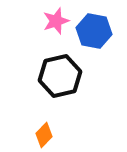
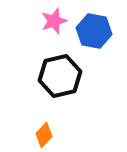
pink star: moved 2 px left
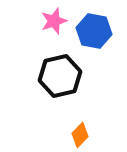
orange diamond: moved 36 px right
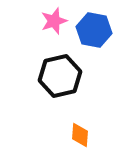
blue hexagon: moved 1 px up
orange diamond: rotated 40 degrees counterclockwise
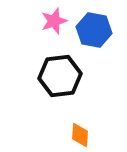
black hexagon: rotated 6 degrees clockwise
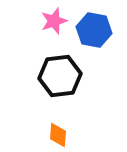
orange diamond: moved 22 px left
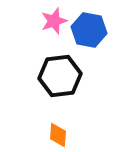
blue hexagon: moved 5 px left
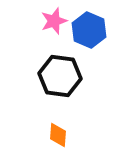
blue hexagon: rotated 12 degrees clockwise
black hexagon: rotated 15 degrees clockwise
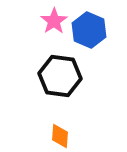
pink star: rotated 16 degrees counterclockwise
orange diamond: moved 2 px right, 1 px down
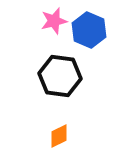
pink star: rotated 20 degrees clockwise
orange diamond: moved 1 px left; rotated 60 degrees clockwise
